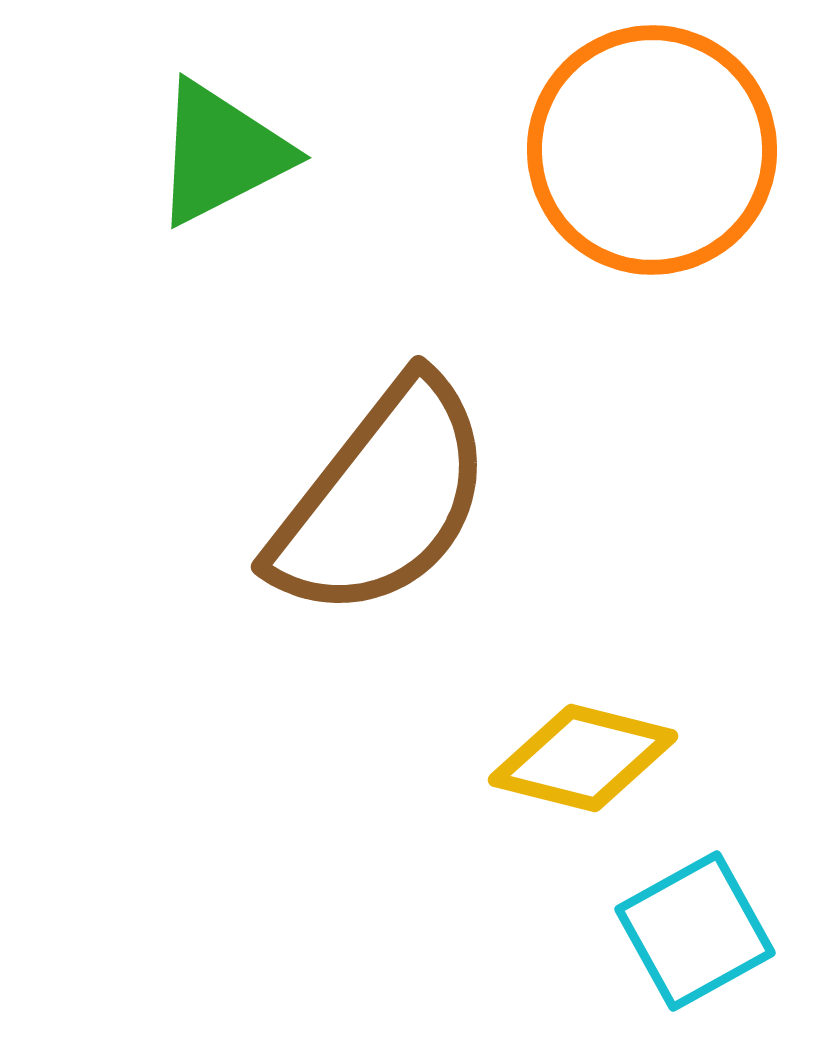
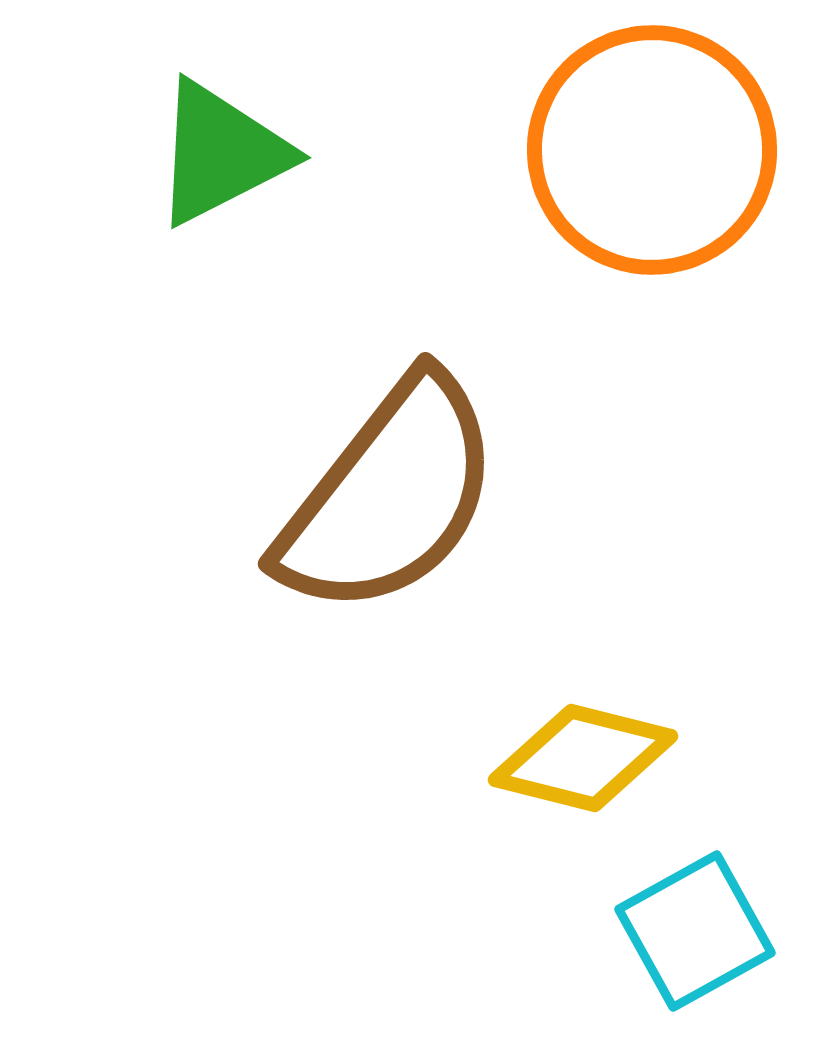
brown semicircle: moved 7 px right, 3 px up
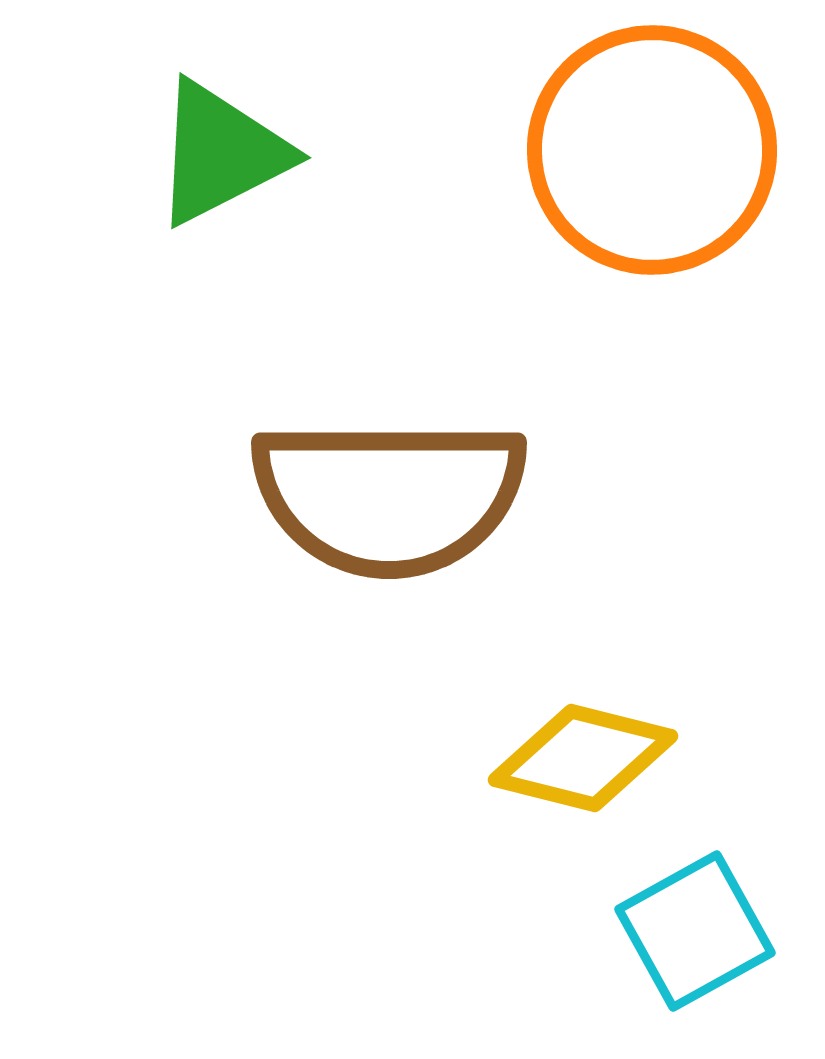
brown semicircle: rotated 52 degrees clockwise
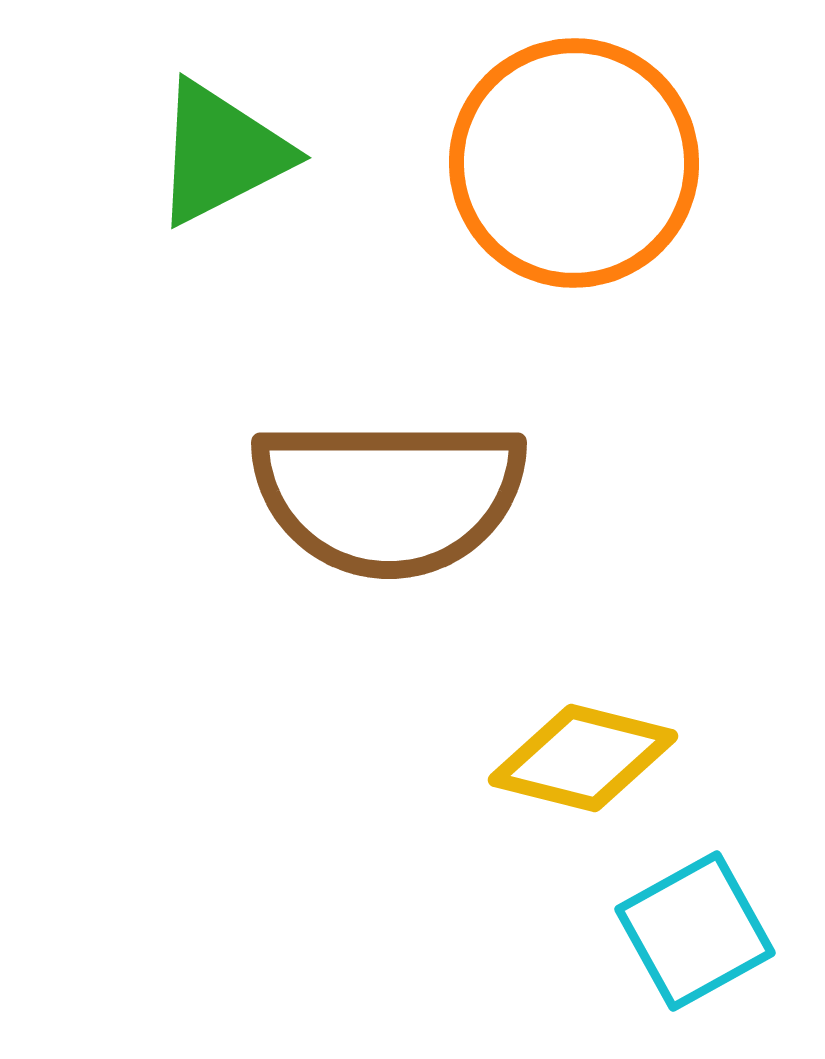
orange circle: moved 78 px left, 13 px down
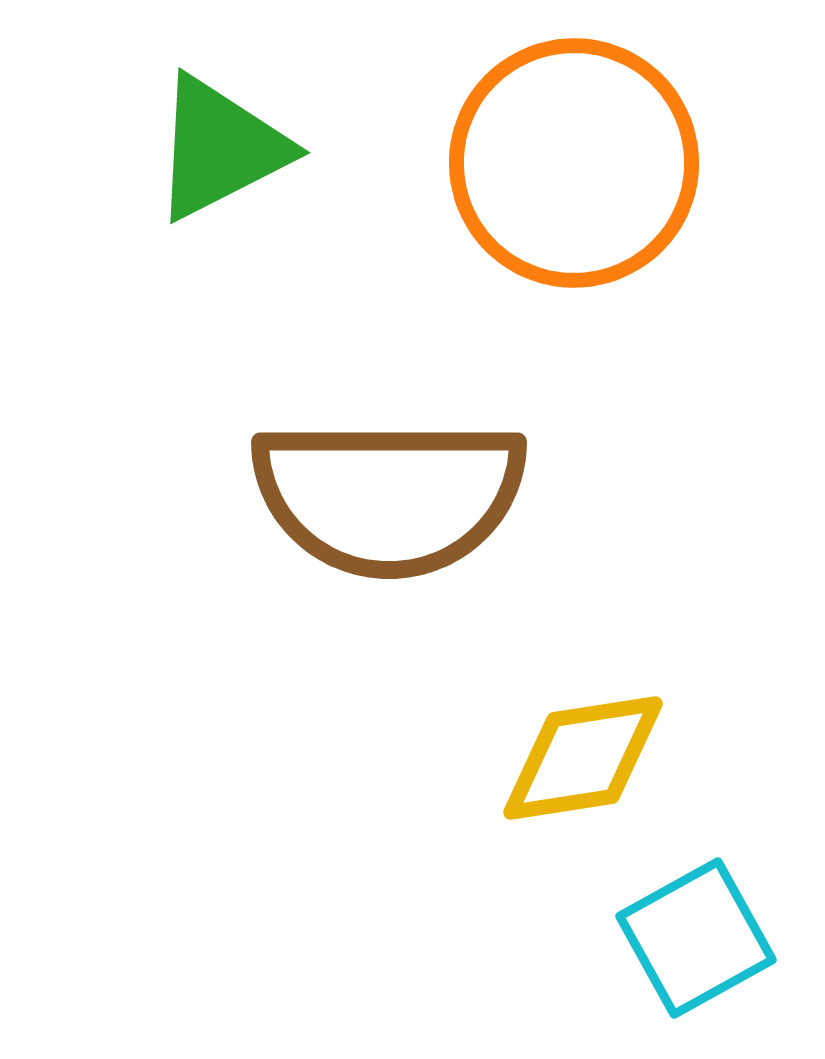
green triangle: moved 1 px left, 5 px up
yellow diamond: rotated 23 degrees counterclockwise
cyan square: moved 1 px right, 7 px down
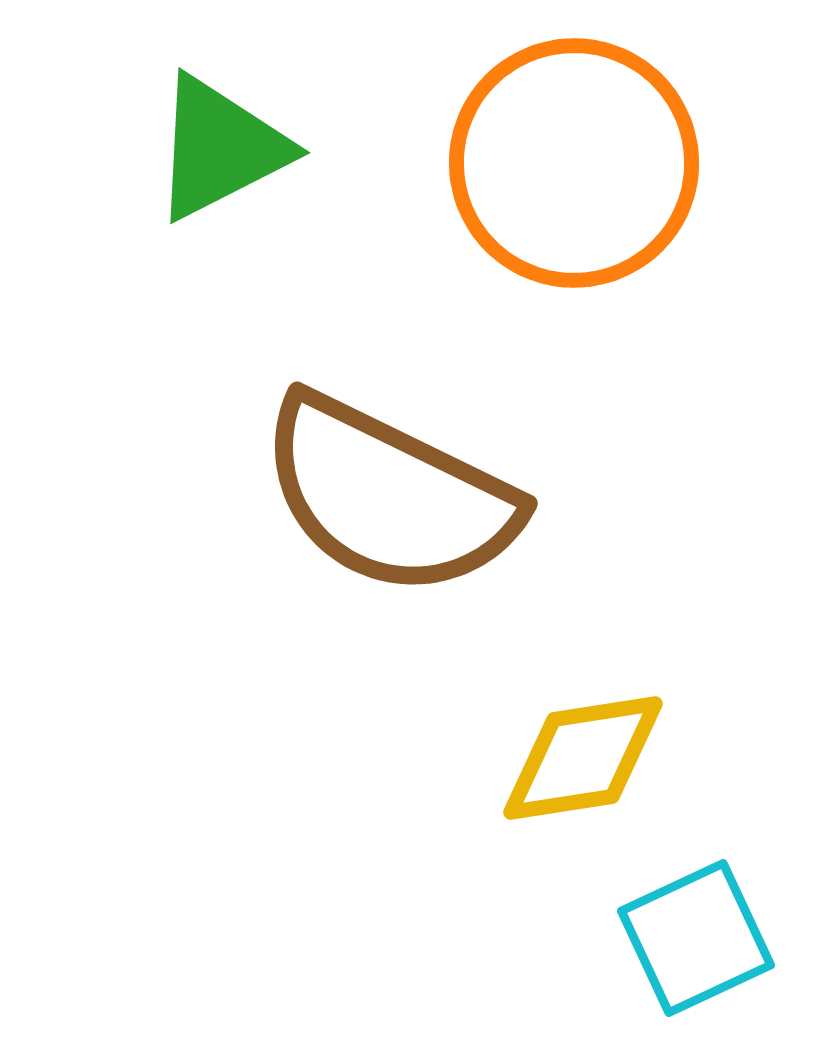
brown semicircle: rotated 26 degrees clockwise
cyan square: rotated 4 degrees clockwise
